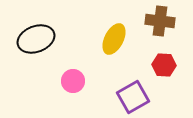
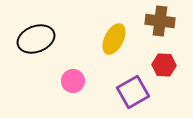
purple square: moved 5 px up
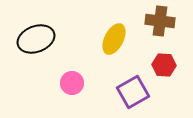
pink circle: moved 1 px left, 2 px down
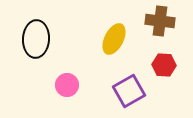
black ellipse: rotated 66 degrees counterclockwise
pink circle: moved 5 px left, 2 px down
purple square: moved 4 px left, 1 px up
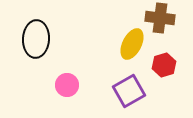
brown cross: moved 3 px up
yellow ellipse: moved 18 px right, 5 px down
red hexagon: rotated 20 degrees counterclockwise
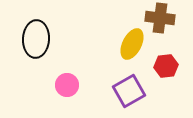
red hexagon: moved 2 px right, 1 px down; rotated 10 degrees clockwise
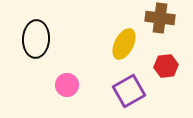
yellow ellipse: moved 8 px left
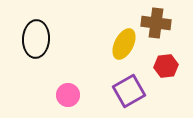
brown cross: moved 4 px left, 5 px down
pink circle: moved 1 px right, 10 px down
